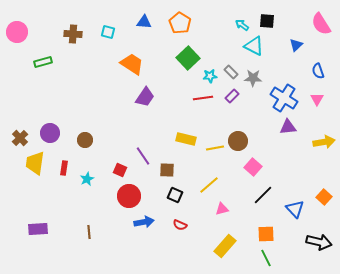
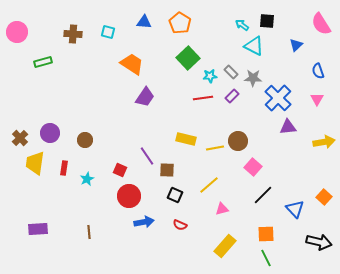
blue cross at (284, 98): moved 6 px left; rotated 12 degrees clockwise
purple line at (143, 156): moved 4 px right
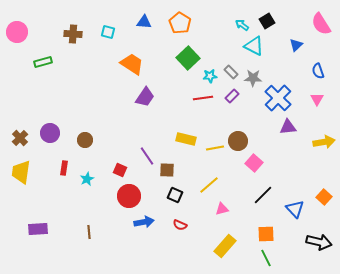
black square at (267, 21): rotated 35 degrees counterclockwise
yellow trapezoid at (35, 163): moved 14 px left, 9 px down
pink square at (253, 167): moved 1 px right, 4 px up
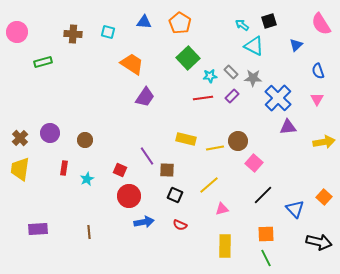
black square at (267, 21): moved 2 px right; rotated 14 degrees clockwise
yellow trapezoid at (21, 172): moved 1 px left, 3 px up
yellow rectangle at (225, 246): rotated 40 degrees counterclockwise
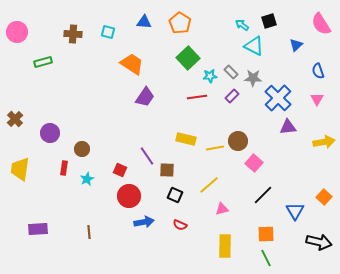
red line at (203, 98): moved 6 px left, 1 px up
brown cross at (20, 138): moved 5 px left, 19 px up
brown circle at (85, 140): moved 3 px left, 9 px down
blue triangle at (295, 209): moved 2 px down; rotated 12 degrees clockwise
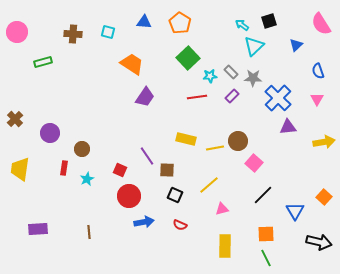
cyan triangle at (254, 46): rotated 50 degrees clockwise
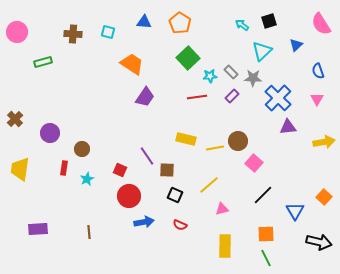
cyan triangle at (254, 46): moved 8 px right, 5 px down
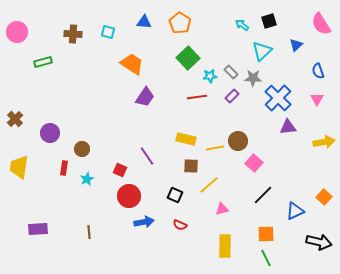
yellow trapezoid at (20, 169): moved 1 px left, 2 px up
brown square at (167, 170): moved 24 px right, 4 px up
blue triangle at (295, 211): rotated 36 degrees clockwise
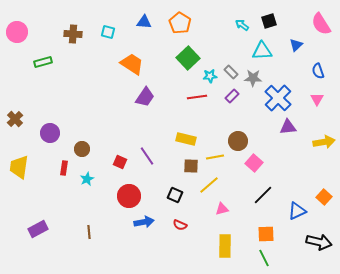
cyan triangle at (262, 51): rotated 40 degrees clockwise
yellow line at (215, 148): moved 9 px down
red square at (120, 170): moved 8 px up
blue triangle at (295, 211): moved 2 px right
purple rectangle at (38, 229): rotated 24 degrees counterclockwise
green line at (266, 258): moved 2 px left
